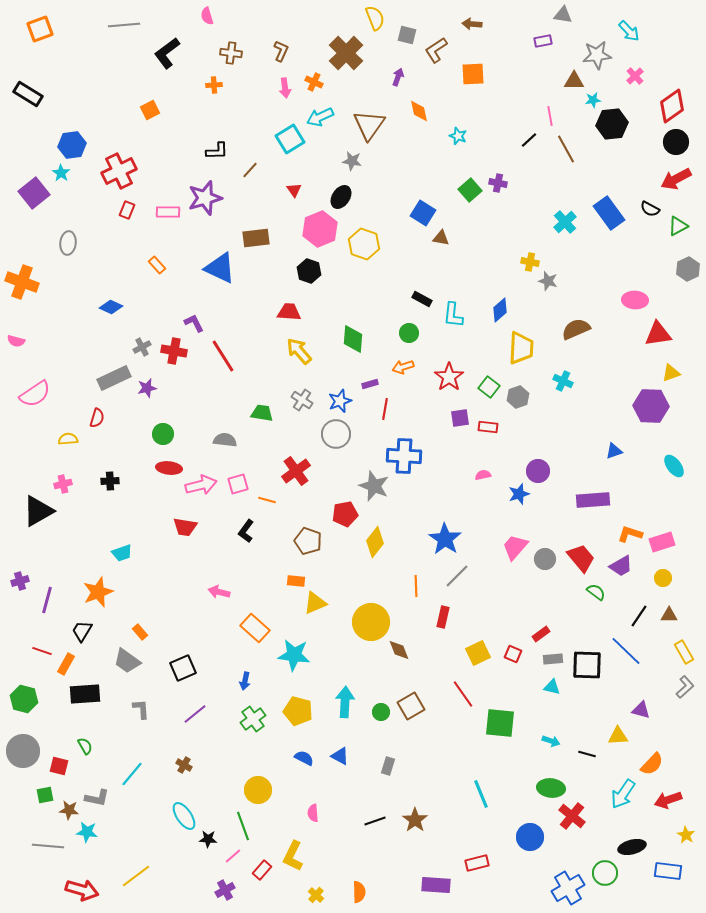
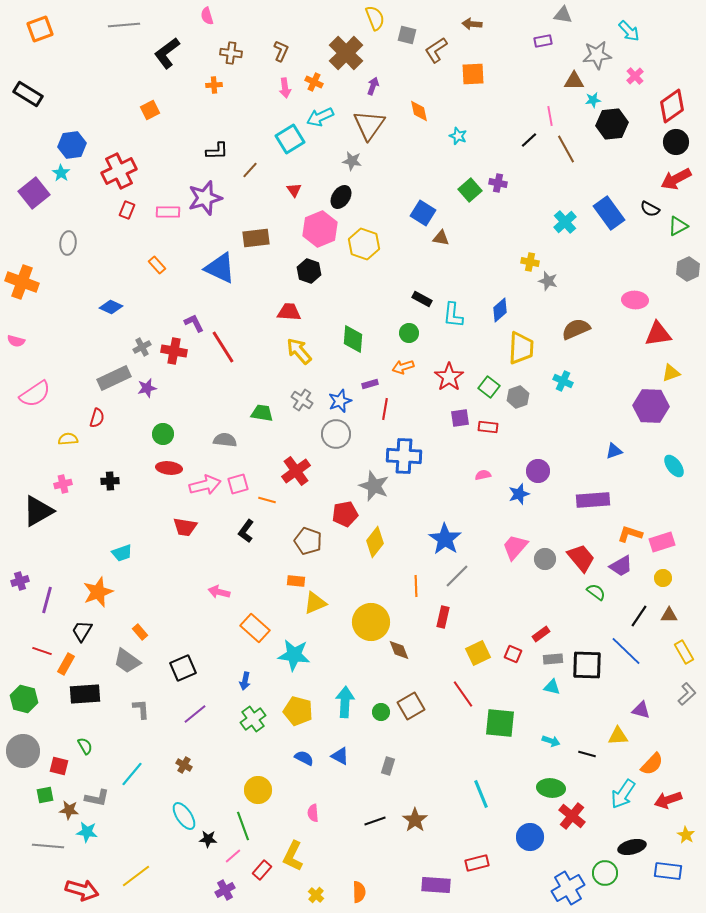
purple arrow at (398, 77): moved 25 px left, 9 px down
red line at (223, 356): moved 9 px up
pink arrow at (201, 485): moved 4 px right
gray L-shape at (685, 687): moved 2 px right, 7 px down
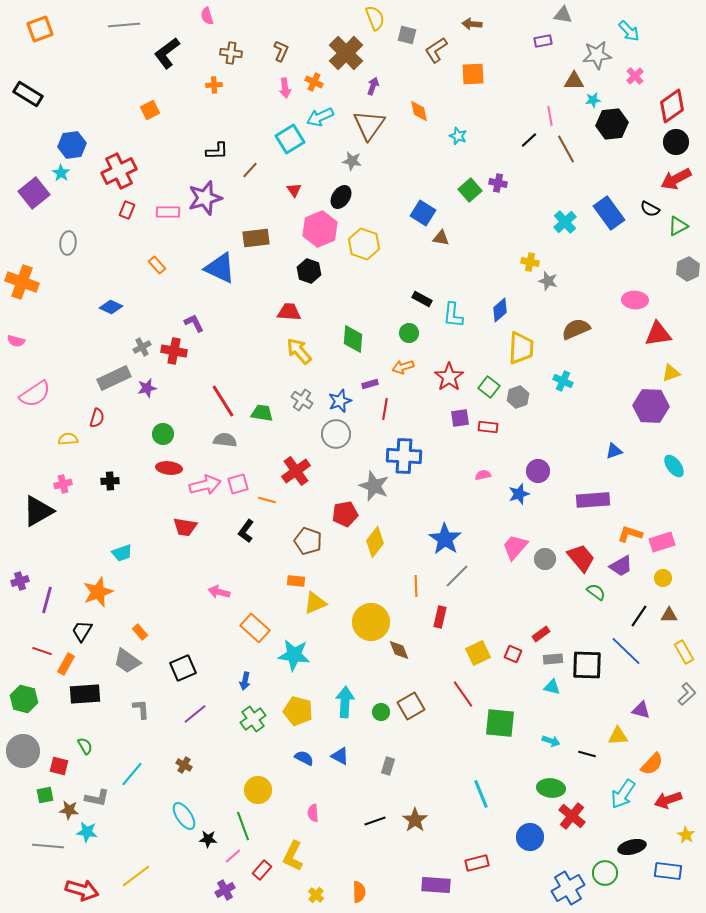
red line at (223, 347): moved 54 px down
red rectangle at (443, 617): moved 3 px left
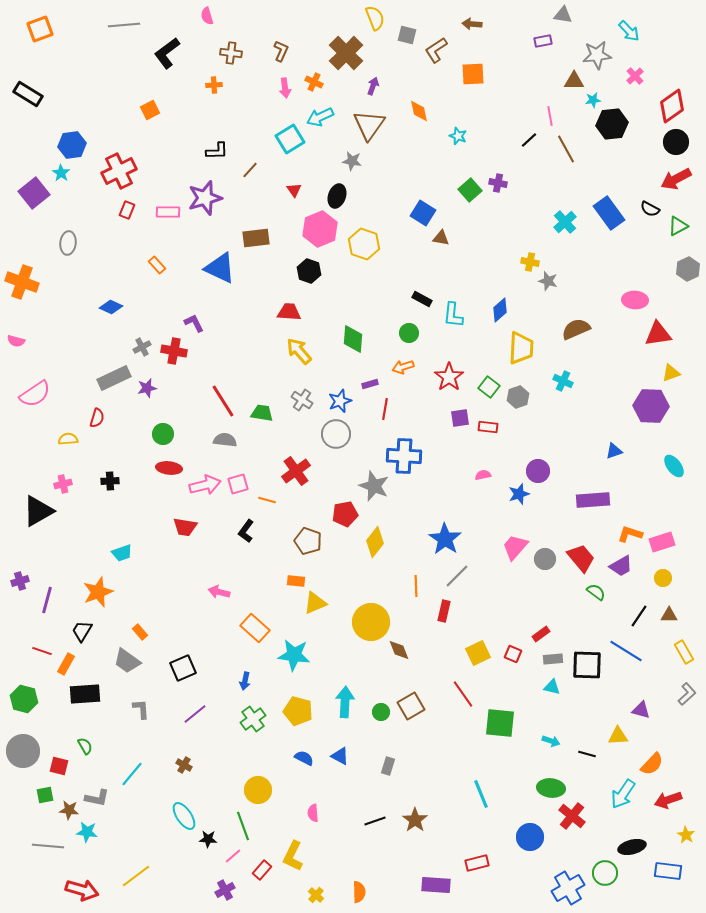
black ellipse at (341, 197): moved 4 px left, 1 px up; rotated 15 degrees counterclockwise
red rectangle at (440, 617): moved 4 px right, 6 px up
blue line at (626, 651): rotated 12 degrees counterclockwise
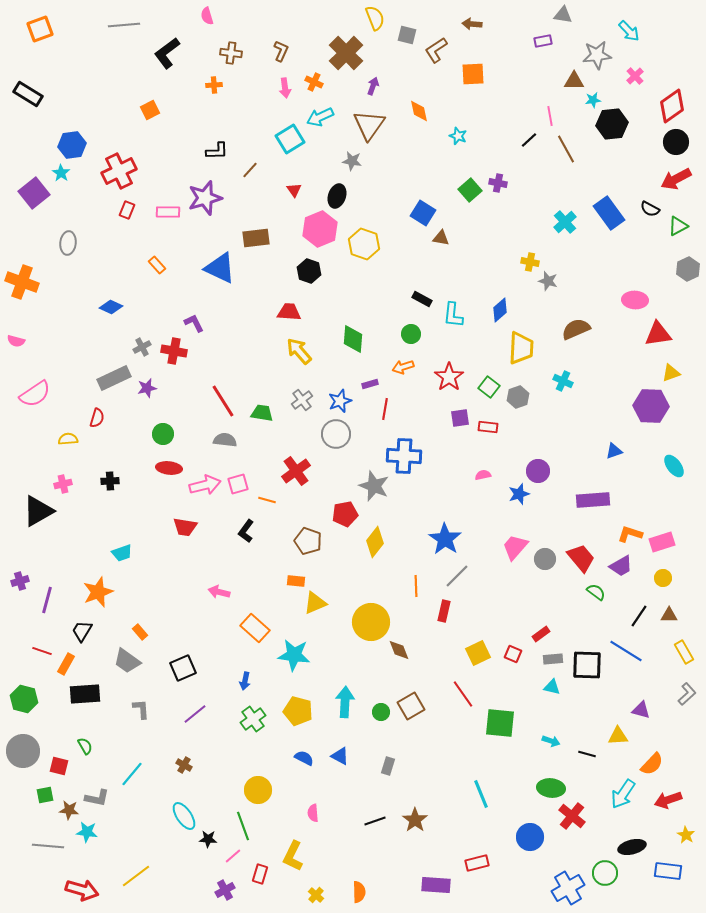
green circle at (409, 333): moved 2 px right, 1 px down
gray cross at (302, 400): rotated 20 degrees clockwise
red rectangle at (262, 870): moved 2 px left, 4 px down; rotated 24 degrees counterclockwise
